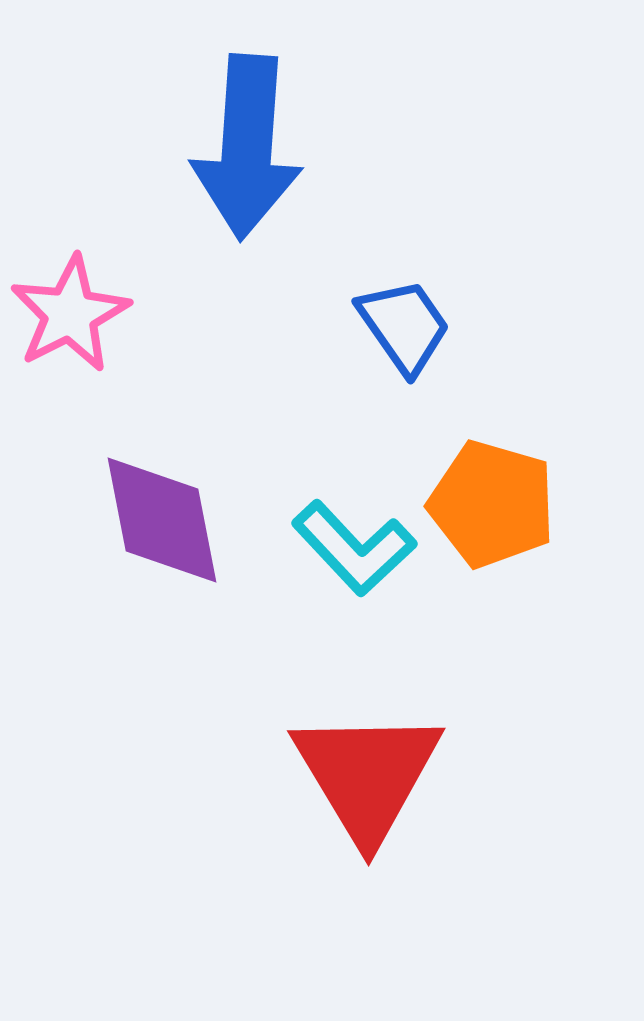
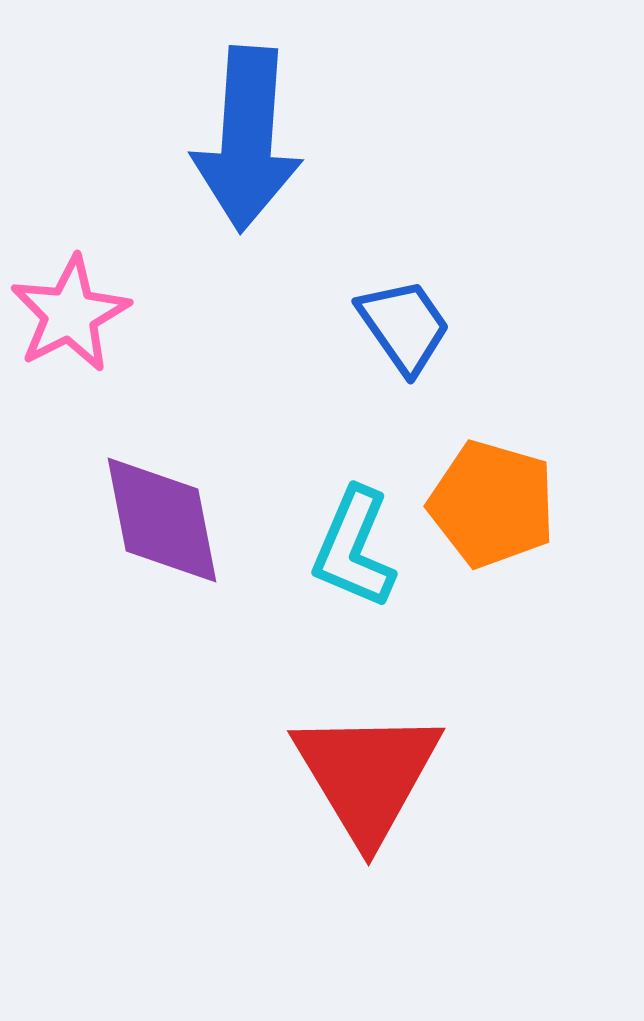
blue arrow: moved 8 px up
cyan L-shape: rotated 66 degrees clockwise
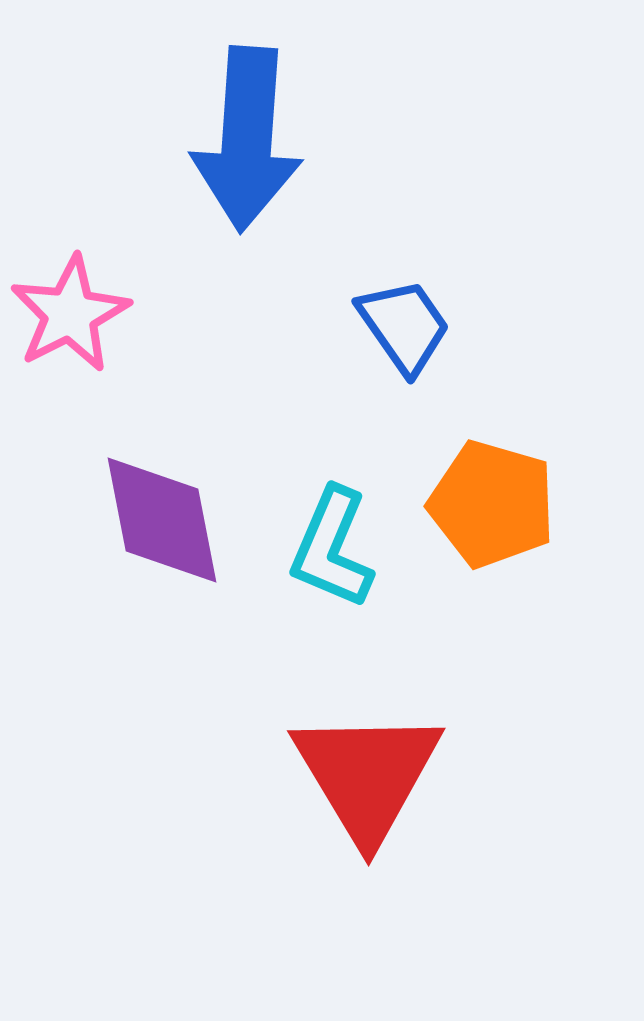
cyan L-shape: moved 22 px left
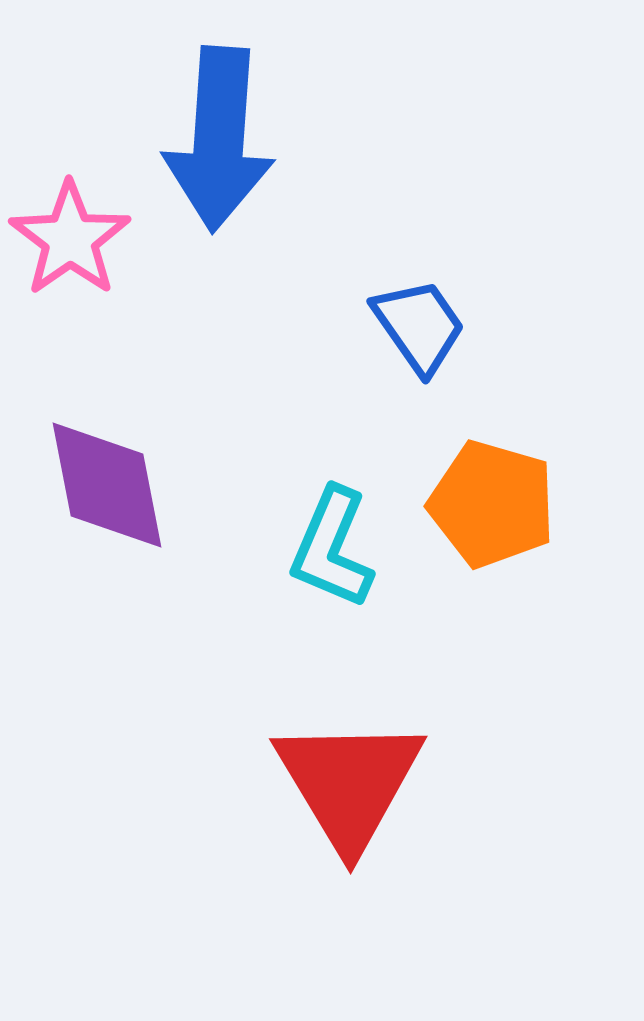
blue arrow: moved 28 px left
pink star: moved 75 px up; rotated 8 degrees counterclockwise
blue trapezoid: moved 15 px right
purple diamond: moved 55 px left, 35 px up
red triangle: moved 18 px left, 8 px down
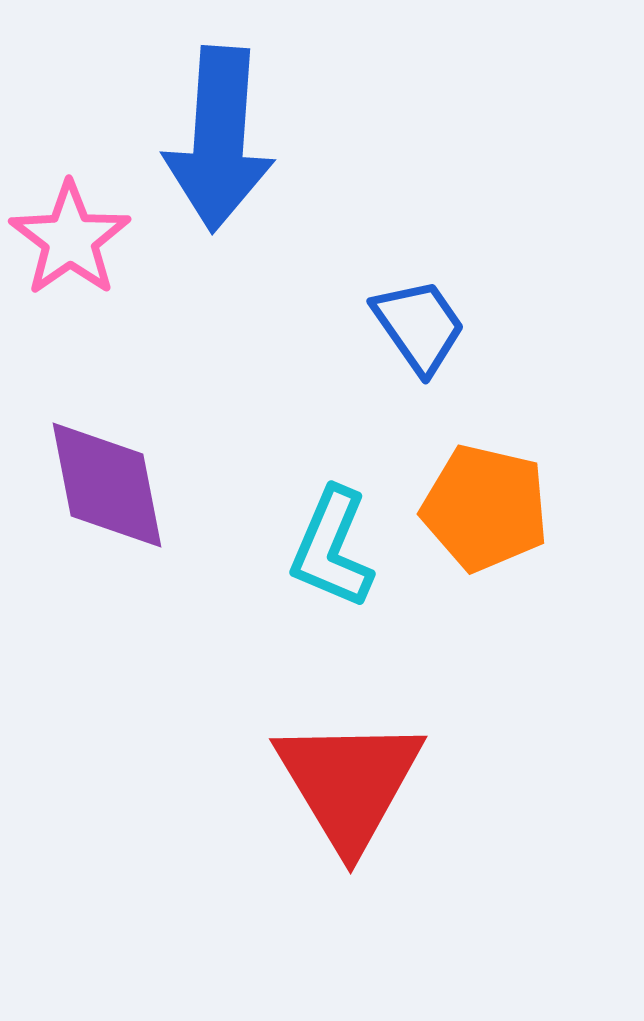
orange pentagon: moved 7 px left, 4 px down; rotated 3 degrees counterclockwise
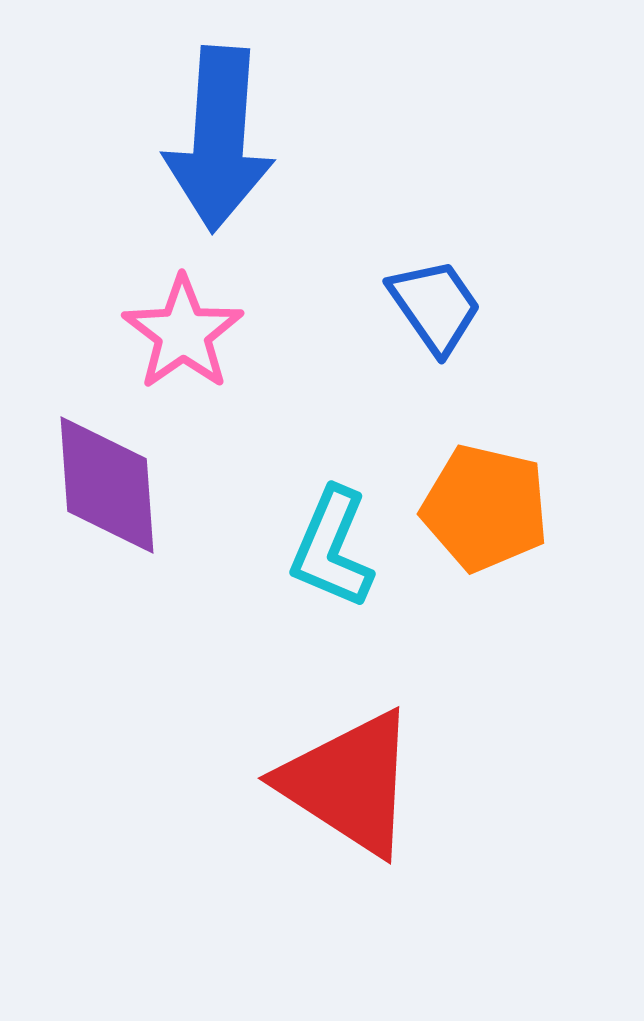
pink star: moved 113 px right, 94 px down
blue trapezoid: moved 16 px right, 20 px up
purple diamond: rotated 7 degrees clockwise
red triangle: rotated 26 degrees counterclockwise
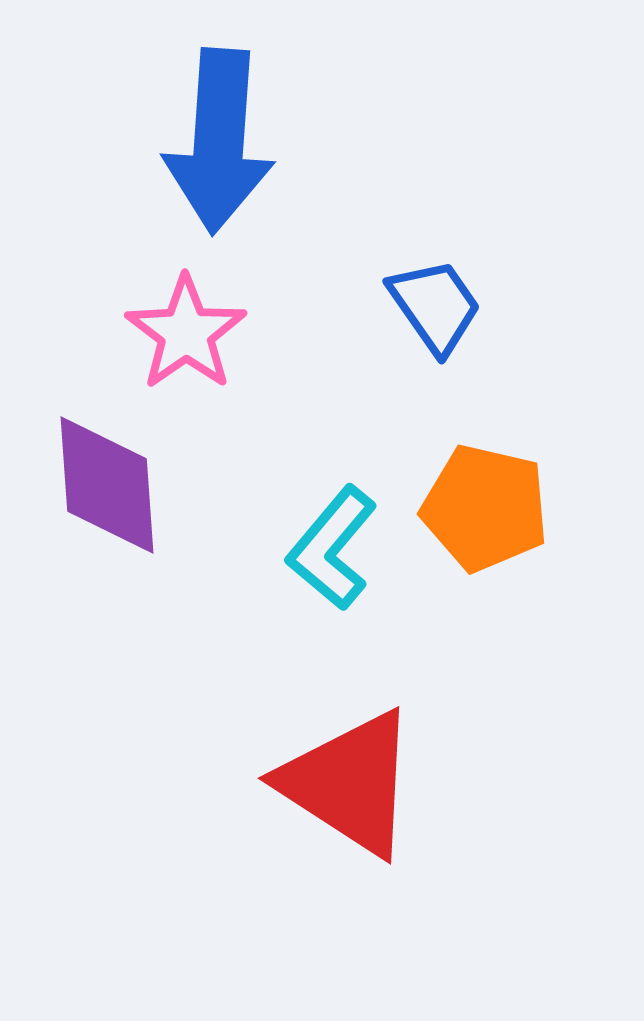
blue arrow: moved 2 px down
pink star: moved 3 px right
cyan L-shape: rotated 17 degrees clockwise
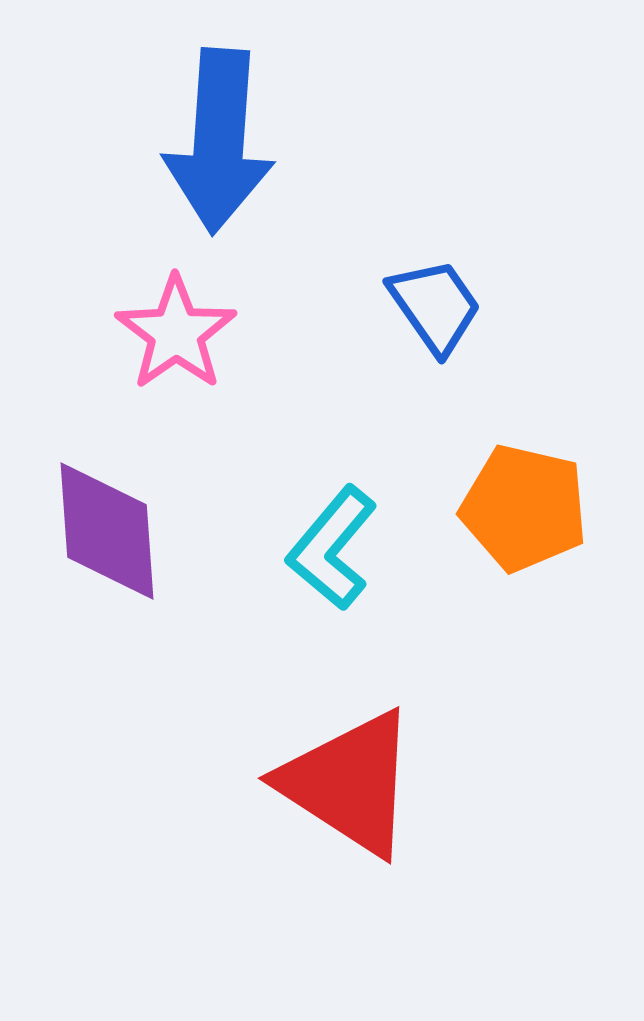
pink star: moved 10 px left
purple diamond: moved 46 px down
orange pentagon: moved 39 px right
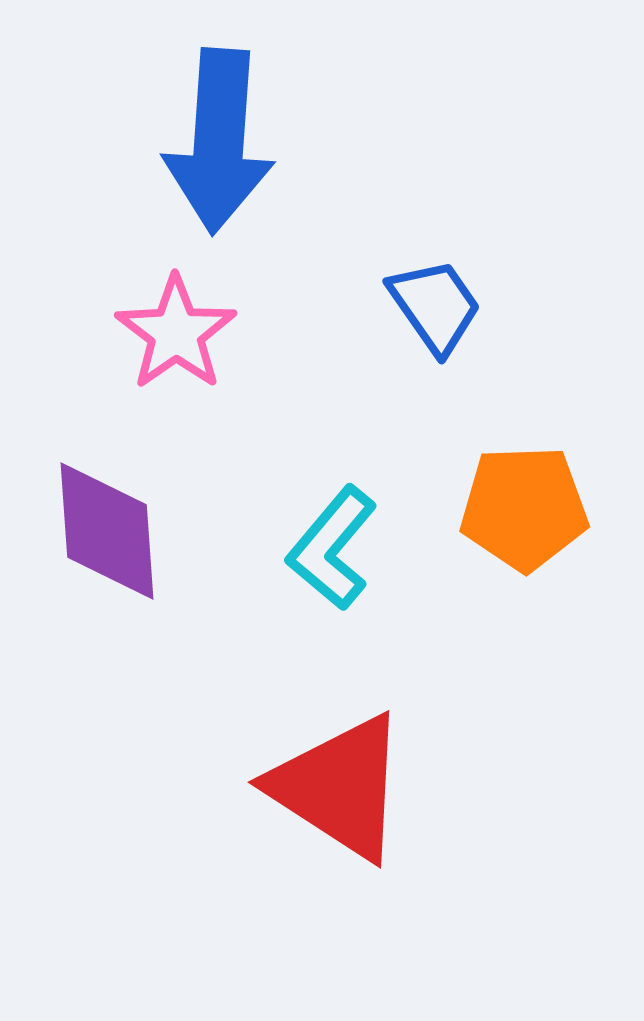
orange pentagon: rotated 15 degrees counterclockwise
red triangle: moved 10 px left, 4 px down
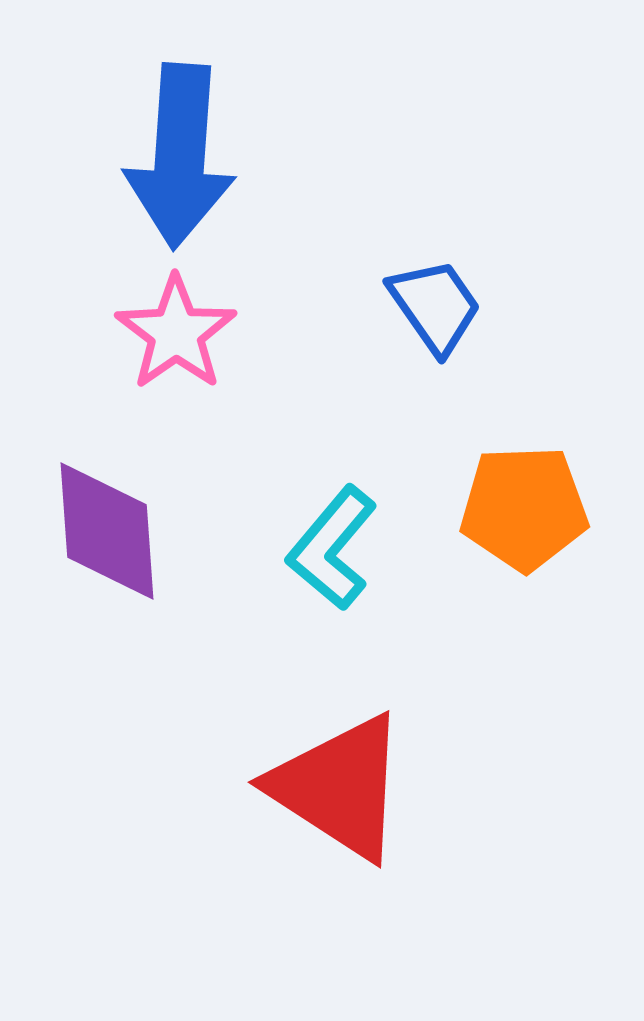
blue arrow: moved 39 px left, 15 px down
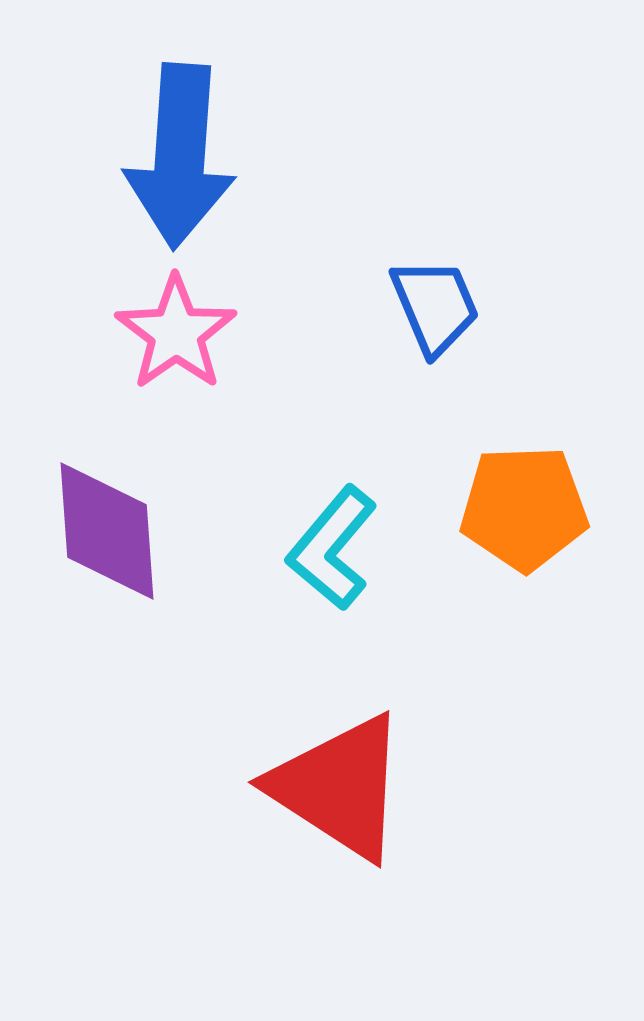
blue trapezoid: rotated 12 degrees clockwise
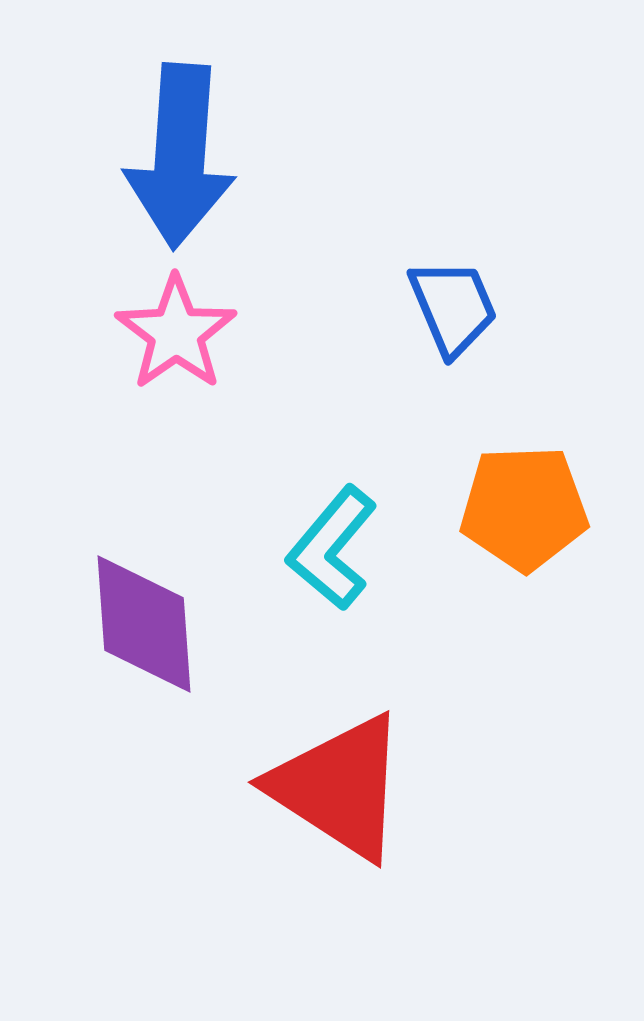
blue trapezoid: moved 18 px right, 1 px down
purple diamond: moved 37 px right, 93 px down
